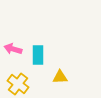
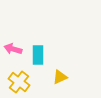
yellow triangle: rotated 21 degrees counterclockwise
yellow cross: moved 1 px right, 2 px up
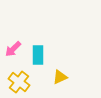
pink arrow: rotated 60 degrees counterclockwise
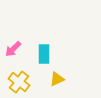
cyan rectangle: moved 6 px right, 1 px up
yellow triangle: moved 3 px left, 2 px down
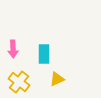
pink arrow: rotated 48 degrees counterclockwise
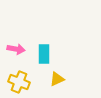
pink arrow: moved 3 px right; rotated 78 degrees counterclockwise
yellow cross: rotated 15 degrees counterclockwise
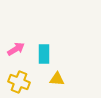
pink arrow: rotated 42 degrees counterclockwise
yellow triangle: rotated 28 degrees clockwise
